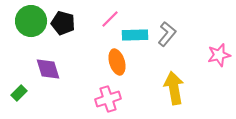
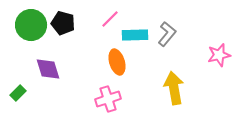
green circle: moved 4 px down
green rectangle: moved 1 px left
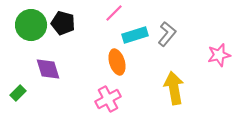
pink line: moved 4 px right, 6 px up
cyan rectangle: rotated 15 degrees counterclockwise
pink cross: rotated 10 degrees counterclockwise
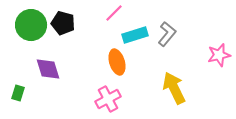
yellow arrow: rotated 16 degrees counterclockwise
green rectangle: rotated 28 degrees counterclockwise
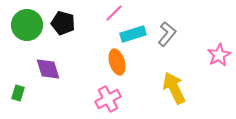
green circle: moved 4 px left
cyan rectangle: moved 2 px left, 1 px up
pink star: rotated 15 degrees counterclockwise
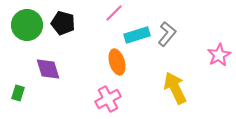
cyan rectangle: moved 4 px right, 1 px down
yellow arrow: moved 1 px right
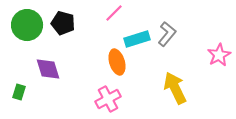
cyan rectangle: moved 4 px down
green rectangle: moved 1 px right, 1 px up
